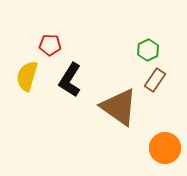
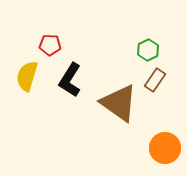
brown triangle: moved 4 px up
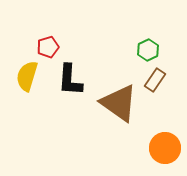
red pentagon: moved 2 px left, 2 px down; rotated 20 degrees counterclockwise
black L-shape: rotated 28 degrees counterclockwise
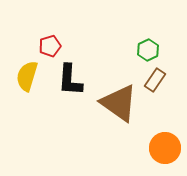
red pentagon: moved 2 px right, 1 px up
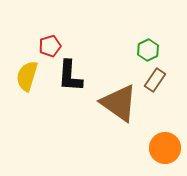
black L-shape: moved 4 px up
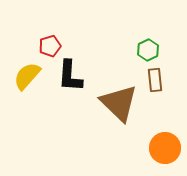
yellow semicircle: rotated 24 degrees clockwise
brown rectangle: rotated 40 degrees counterclockwise
brown triangle: rotated 9 degrees clockwise
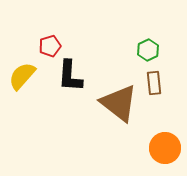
yellow semicircle: moved 5 px left
brown rectangle: moved 1 px left, 3 px down
brown triangle: rotated 6 degrees counterclockwise
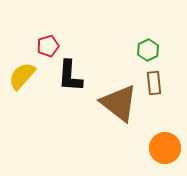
red pentagon: moved 2 px left
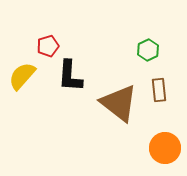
brown rectangle: moved 5 px right, 7 px down
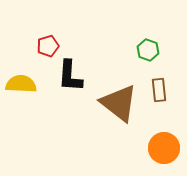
green hexagon: rotated 15 degrees counterclockwise
yellow semicircle: moved 1 px left, 8 px down; rotated 52 degrees clockwise
orange circle: moved 1 px left
